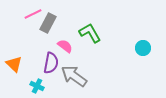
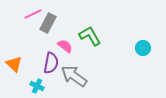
green L-shape: moved 3 px down
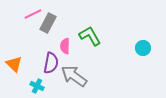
pink semicircle: rotated 126 degrees counterclockwise
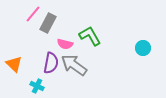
pink line: rotated 24 degrees counterclockwise
pink semicircle: moved 2 px up; rotated 77 degrees counterclockwise
gray arrow: moved 11 px up
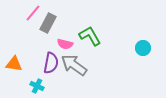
pink line: moved 1 px up
orange triangle: rotated 36 degrees counterclockwise
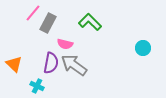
green L-shape: moved 14 px up; rotated 15 degrees counterclockwise
orange triangle: rotated 36 degrees clockwise
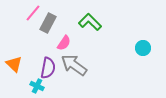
pink semicircle: moved 1 px left, 1 px up; rotated 70 degrees counterclockwise
purple semicircle: moved 3 px left, 5 px down
